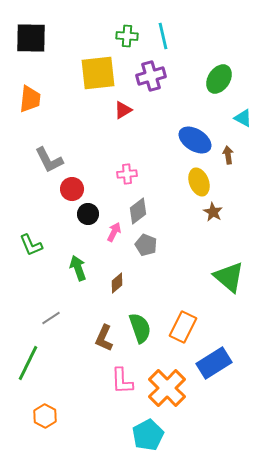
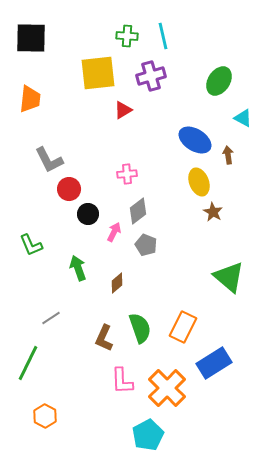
green ellipse: moved 2 px down
red circle: moved 3 px left
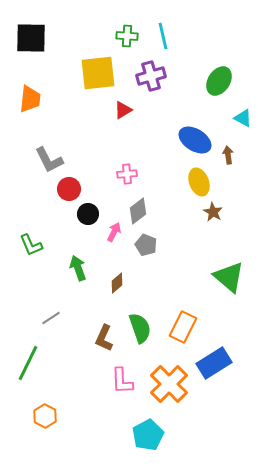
orange cross: moved 2 px right, 4 px up
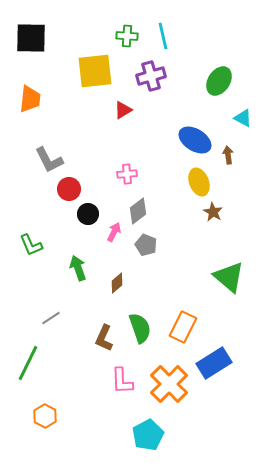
yellow square: moved 3 px left, 2 px up
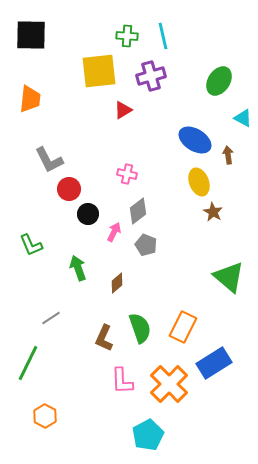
black square: moved 3 px up
yellow square: moved 4 px right
pink cross: rotated 18 degrees clockwise
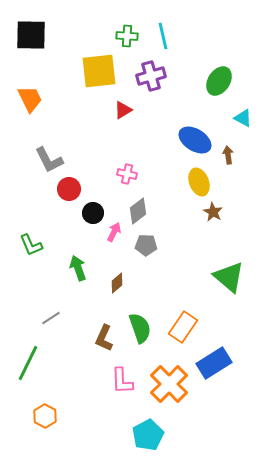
orange trapezoid: rotated 32 degrees counterclockwise
black circle: moved 5 px right, 1 px up
gray pentagon: rotated 20 degrees counterclockwise
orange rectangle: rotated 8 degrees clockwise
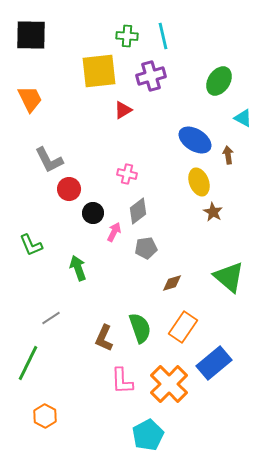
gray pentagon: moved 3 px down; rotated 10 degrees counterclockwise
brown diamond: moved 55 px right; rotated 25 degrees clockwise
blue rectangle: rotated 8 degrees counterclockwise
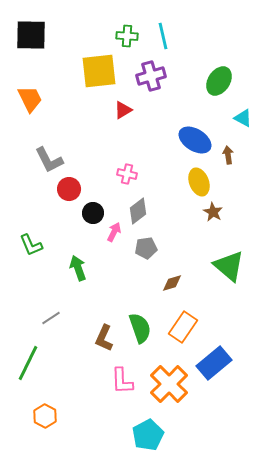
green triangle: moved 11 px up
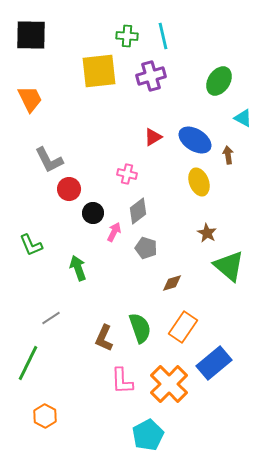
red triangle: moved 30 px right, 27 px down
brown star: moved 6 px left, 21 px down
gray pentagon: rotated 25 degrees clockwise
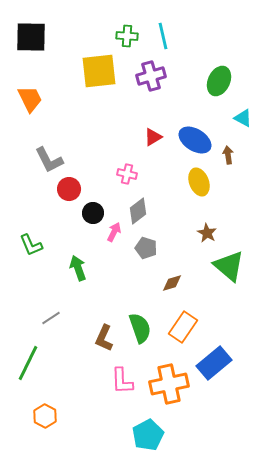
black square: moved 2 px down
green ellipse: rotated 8 degrees counterclockwise
orange cross: rotated 33 degrees clockwise
